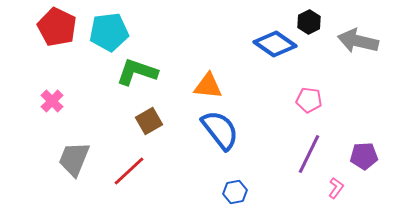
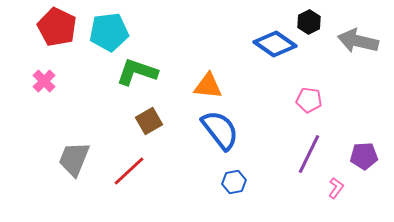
pink cross: moved 8 px left, 20 px up
blue hexagon: moved 1 px left, 10 px up
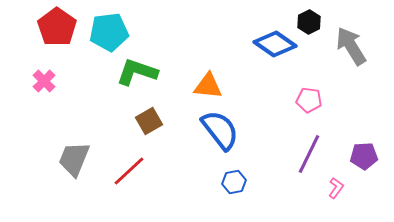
red pentagon: rotated 9 degrees clockwise
gray arrow: moved 7 px left, 5 px down; rotated 45 degrees clockwise
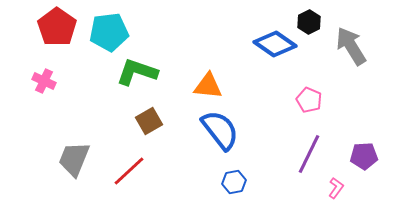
pink cross: rotated 20 degrees counterclockwise
pink pentagon: rotated 15 degrees clockwise
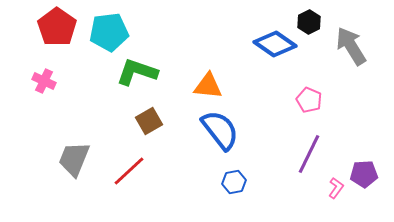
purple pentagon: moved 18 px down
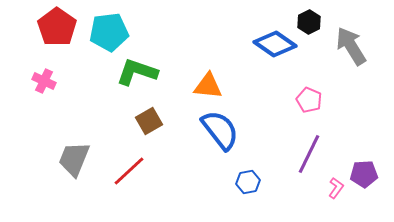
blue hexagon: moved 14 px right
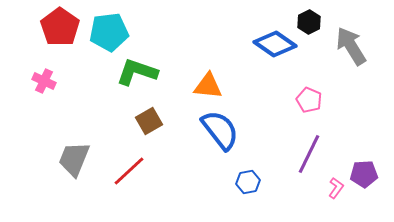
red pentagon: moved 3 px right
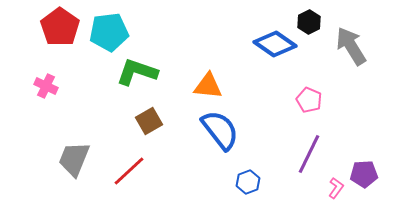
pink cross: moved 2 px right, 5 px down
blue hexagon: rotated 10 degrees counterclockwise
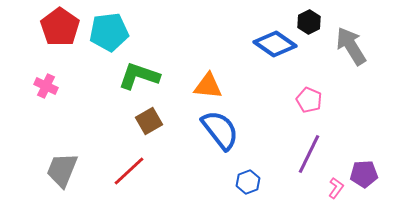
green L-shape: moved 2 px right, 4 px down
gray trapezoid: moved 12 px left, 11 px down
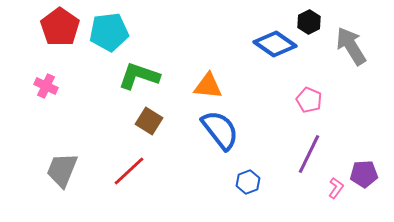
brown square: rotated 28 degrees counterclockwise
